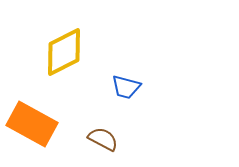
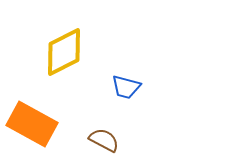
brown semicircle: moved 1 px right, 1 px down
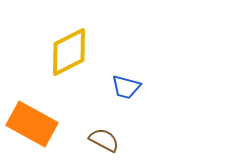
yellow diamond: moved 5 px right
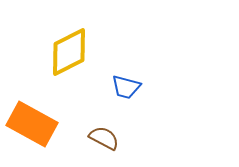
brown semicircle: moved 2 px up
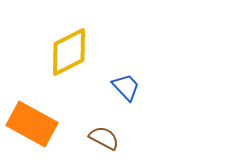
blue trapezoid: rotated 148 degrees counterclockwise
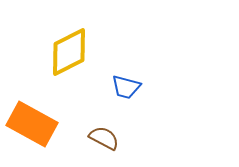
blue trapezoid: rotated 148 degrees clockwise
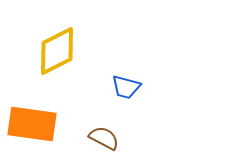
yellow diamond: moved 12 px left, 1 px up
orange rectangle: rotated 21 degrees counterclockwise
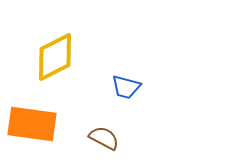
yellow diamond: moved 2 px left, 6 px down
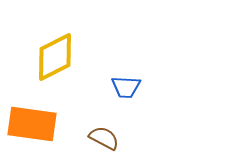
blue trapezoid: rotated 12 degrees counterclockwise
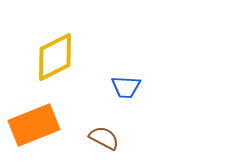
orange rectangle: moved 2 px right, 1 px down; rotated 30 degrees counterclockwise
